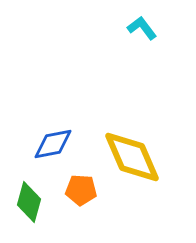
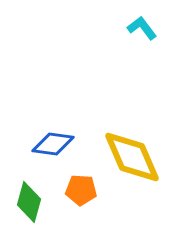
blue diamond: rotated 18 degrees clockwise
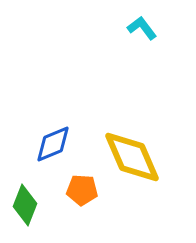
blue diamond: rotated 30 degrees counterclockwise
orange pentagon: moved 1 px right
green diamond: moved 4 px left, 3 px down; rotated 6 degrees clockwise
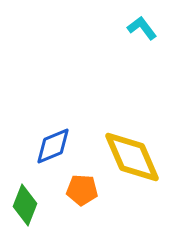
blue diamond: moved 2 px down
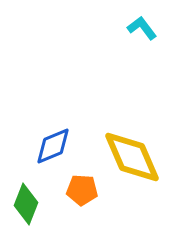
green diamond: moved 1 px right, 1 px up
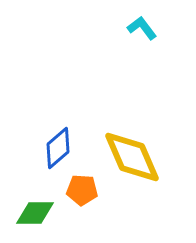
blue diamond: moved 5 px right, 2 px down; rotated 18 degrees counterclockwise
green diamond: moved 9 px right, 9 px down; rotated 69 degrees clockwise
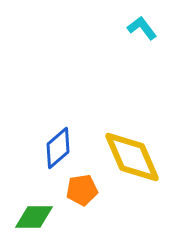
orange pentagon: rotated 12 degrees counterclockwise
green diamond: moved 1 px left, 4 px down
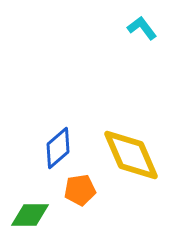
yellow diamond: moved 1 px left, 2 px up
orange pentagon: moved 2 px left
green diamond: moved 4 px left, 2 px up
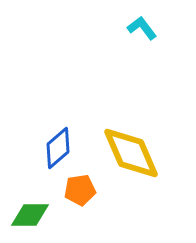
yellow diamond: moved 2 px up
